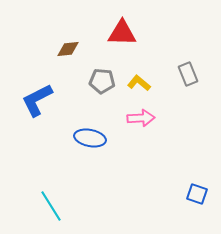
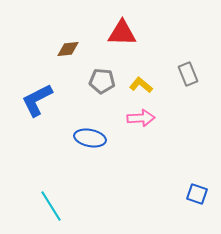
yellow L-shape: moved 2 px right, 2 px down
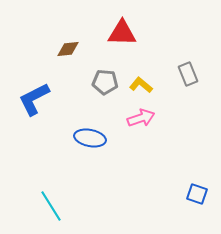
gray pentagon: moved 3 px right, 1 px down
blue L-shape: moved 3 px left, 1 px up
pink arrow: rotated 16 degrees counterclockwise
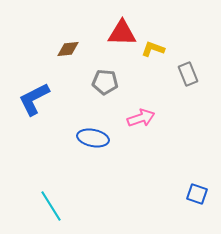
yellow L-shape: moved 12 px right, 36 px up; rotated 20 degrees counterclockwise
blue ellipse: moved 3 px right
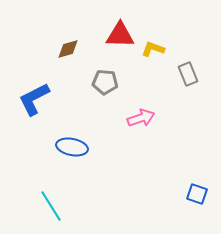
red triangle: moved 2 px left, 2 px down
brown diamond: rotated 10 degrees counterclockwise
blue ellipse: moved 21 px left, 9 px down
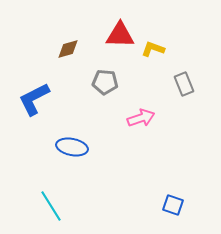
gray rectangle: moved 4 px left, 10 px down
blue square: moved 24 px left, 11 px down
